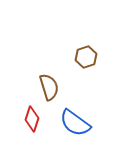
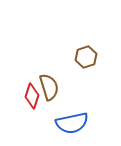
red diamond: moved 23 px up
blue semicircle: moved 3 px left; rotated 48 degrees counterclockwise
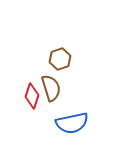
brown hexagon: moved 26 px left, 2 px down
brown semicircle: moved 2 px right, 1 px down
